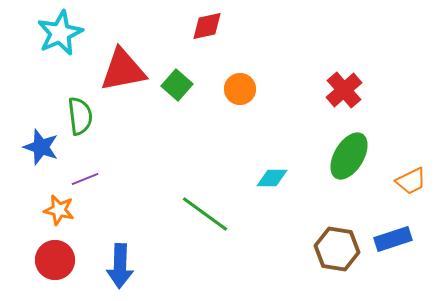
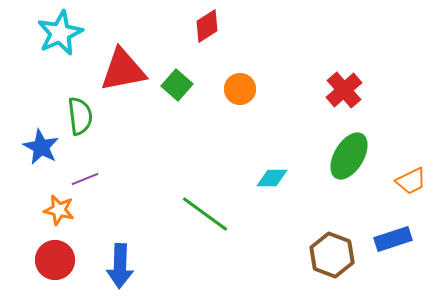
red diamond: rotated 20 degrees counterclockwise
blue star: rotated 9 degrees clockwise
brown hexagon: moved 5 px left, 6 px down; rotated 12 degrees clockwise
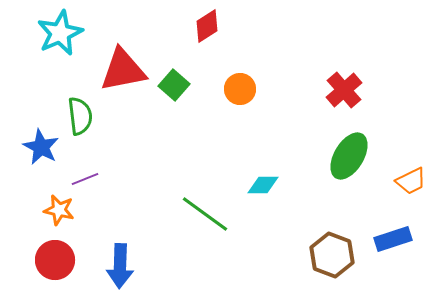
green square: moved 3 px left
cyan diamond: moved 9 px left, 7 px down
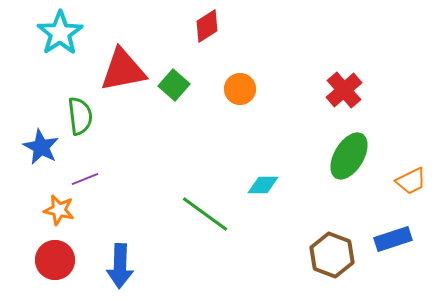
cyan star: rotated 9 degrees counterclockwise
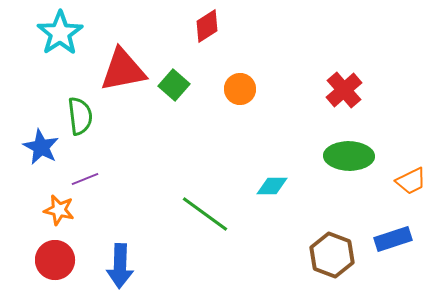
green ellipse: rotated 60 degrees clockwise
cyan diamond: moved 9 px right, 1 px down
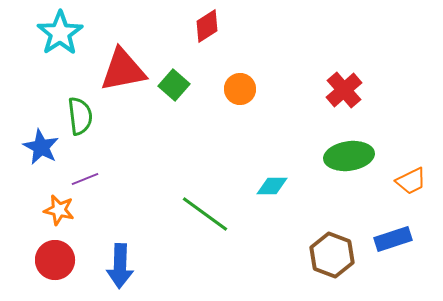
green ellipse: rotated 9 degrees counterclockwise
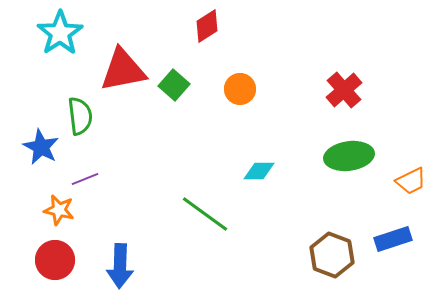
cyan diamond: moved 13 px left, 15 px up
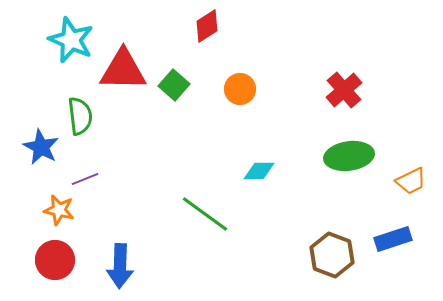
cyan star: moved 11 px right, 7 px down; rotated 15 degrees counterclockwise
red triangle: rotated 12 degrees clockwise
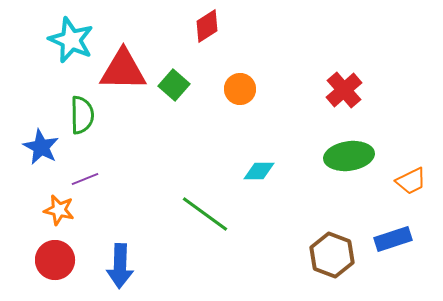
green semicircle: moved 2 px right, 1 px up; rotated 6 degrees clockwise
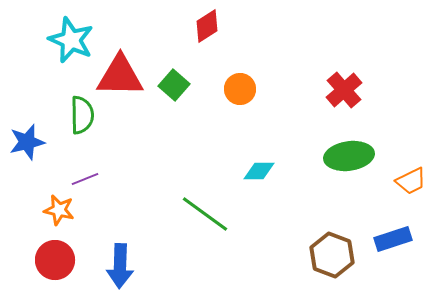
red triangle: moved 3 px left, 6 px down
blue star: moved 14 px left, 5 px up; rotated 30 degrees clockwise
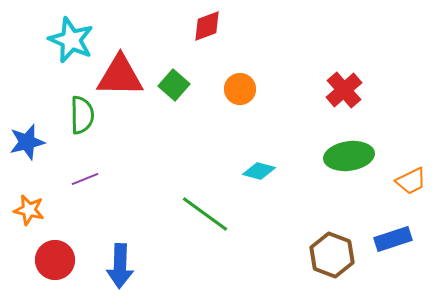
red diamond: rotated 12 degrees clockwise
cyan diamond: rotated 16 degrees clockwise
orange star: moved 30 px left
